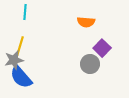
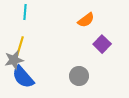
orange semicircle: moved 2 px up; rotated 42 degrees counterclockwise
purple square: moved 4 px up
gray circle: moved 11 px left, 12 px down
blue semicircle: moved 2 px right
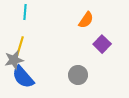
orange semicircle: rotated 18 degrees counterclockwise
gray circle: moved 1 px left, 1 px up
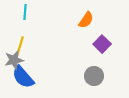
gray circle: moved 16 px right, 1 px down
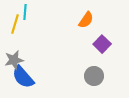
yellow line: moved 5 px left, 22 px up
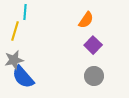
yellow line: moved 7 px down
purple square: moved 9 px left, 1 px down
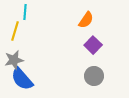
blue semicircle: moved 1 px left, 2 px down
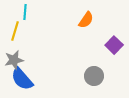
purple square: moved 21 px right
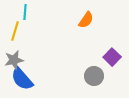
purple square: moved 2 px left, 12 px down
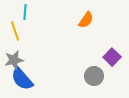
yellow line: rotated 36 degrees counterclockwise
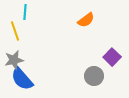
orange semicircle: rotated 18 degrees clockwise
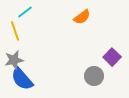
cyan line: rotated 49 degrees clockwise
orange semicircle: moved 4 px left, 3 px up
